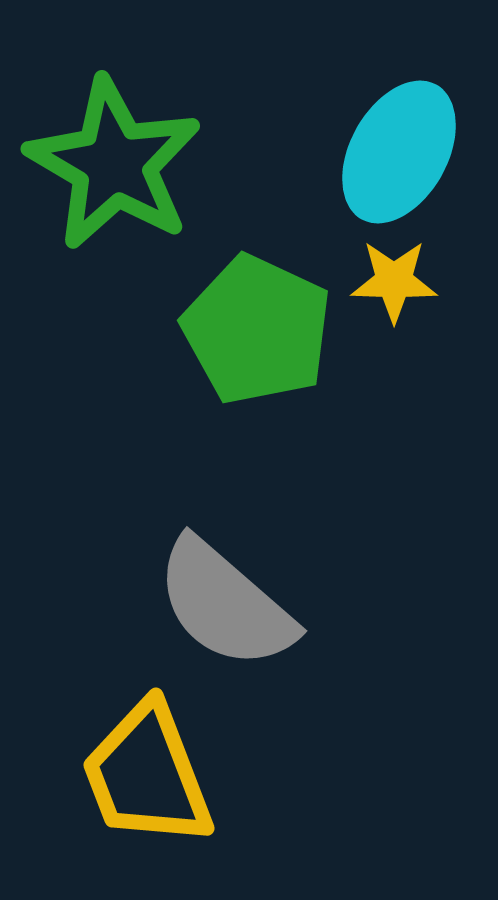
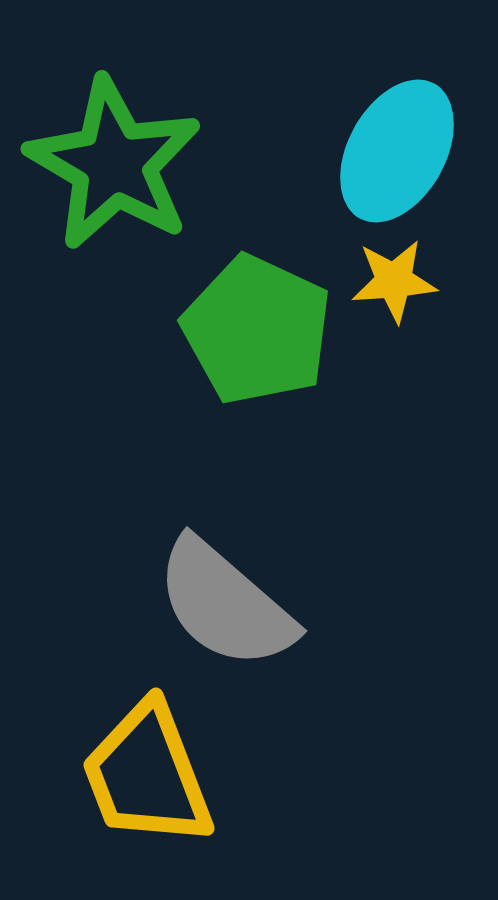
cyan ellipse: moved 2 px left, 1 px up
yellow star: rotated 6 degrees counterclockwise
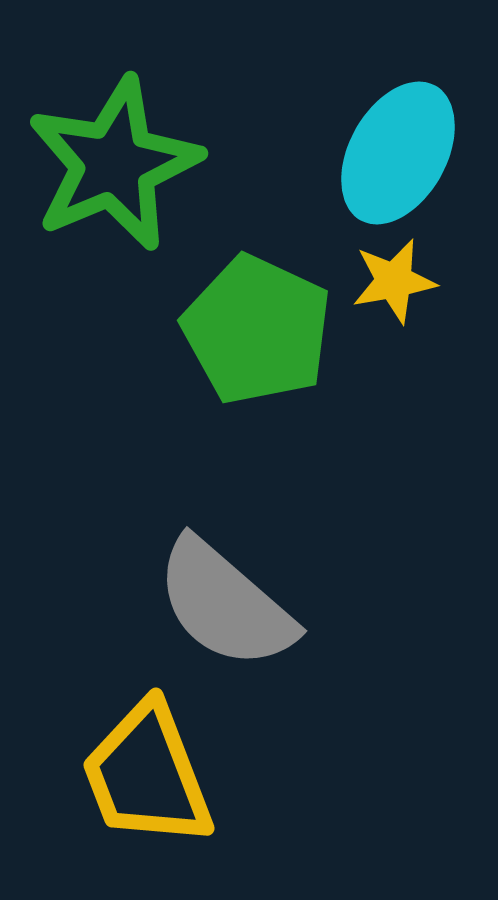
cyan ellipse: moved 1 px right, 2 px down
green star: rotated 19 degrees clockwise
yellow star: rotated 6 degrees counterclockwise
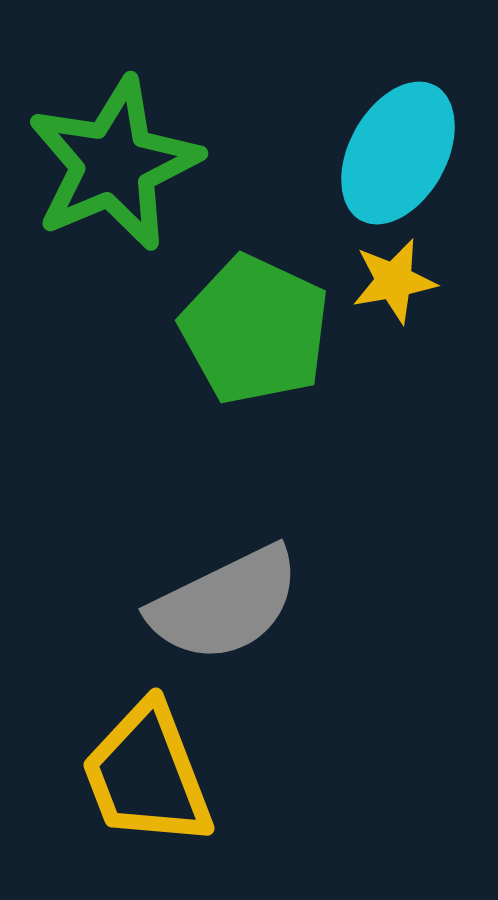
green pentagon: moved 2 px left
gray semicircle: rotated 67 degrees counterclockwise
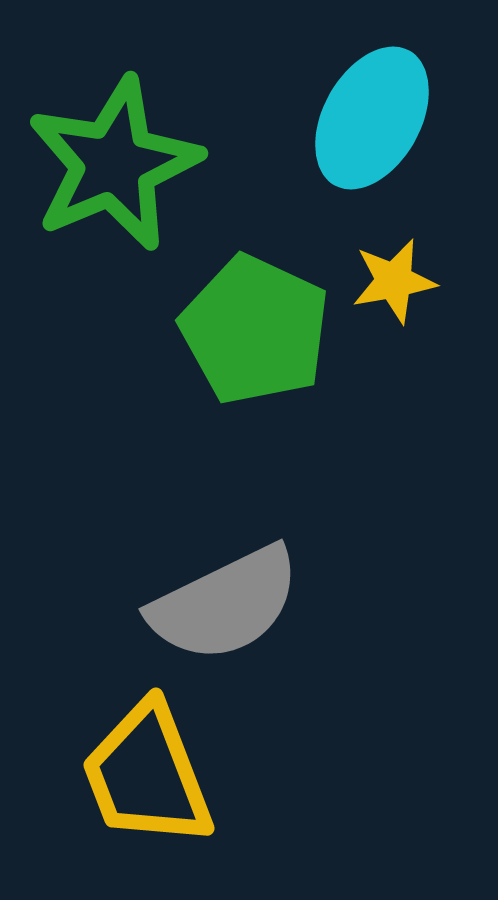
cyan ellipse: moved 26 px left, 35 px up
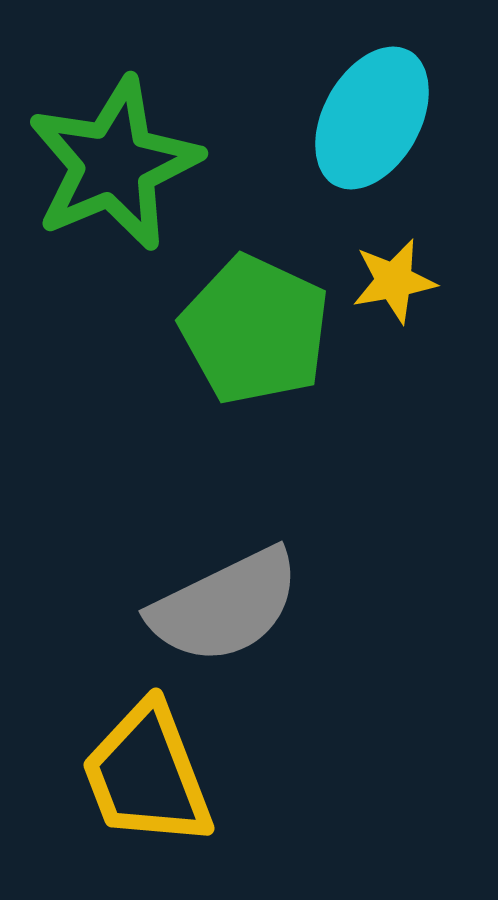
gray semicircle: moved 2 px down
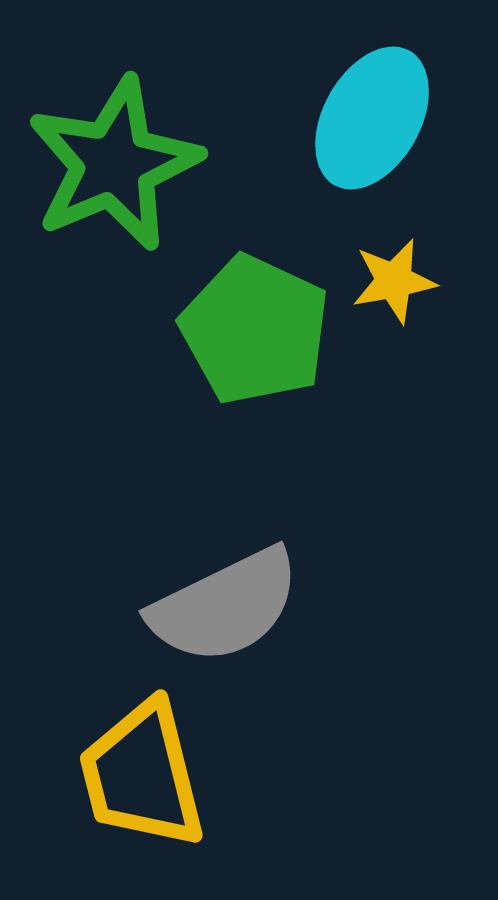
yellow trapezoid: moved 5 px left; rotated 7 degrees clockwise
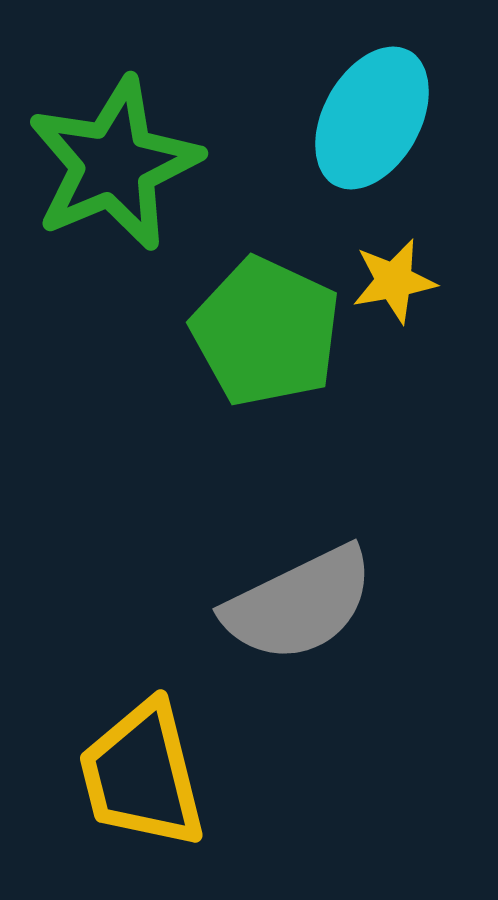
green pentagon: moved 11 px right, 2 px down
gray semicircle: moved 74 px right, 2 px up
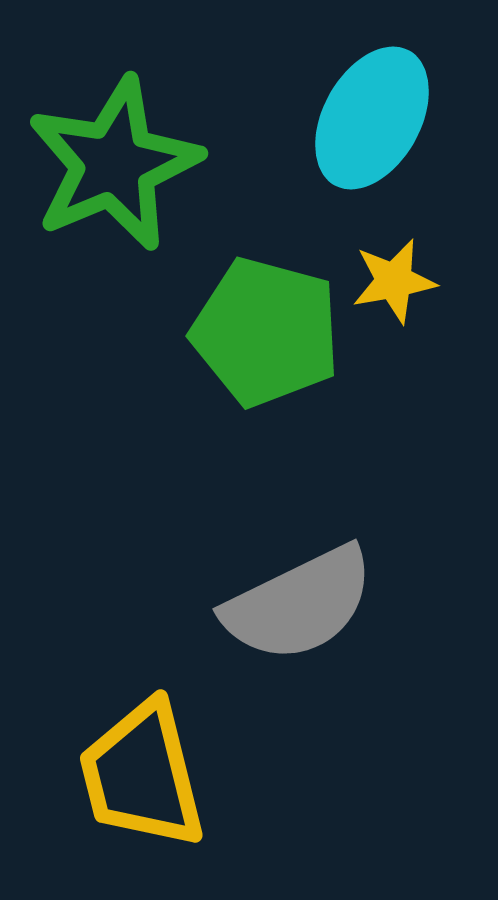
green pentagon: rotated 10 degrees counterclockwise
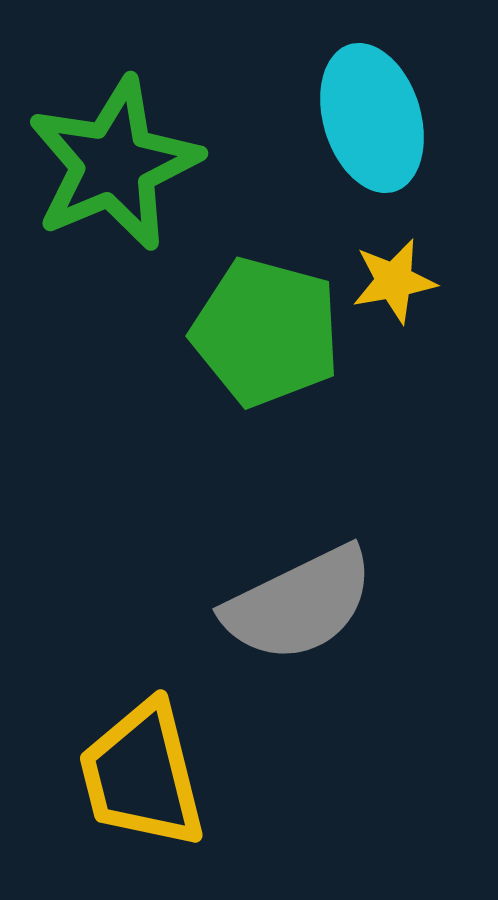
cyan ellipse: rotated 46 degrees counterclockwise
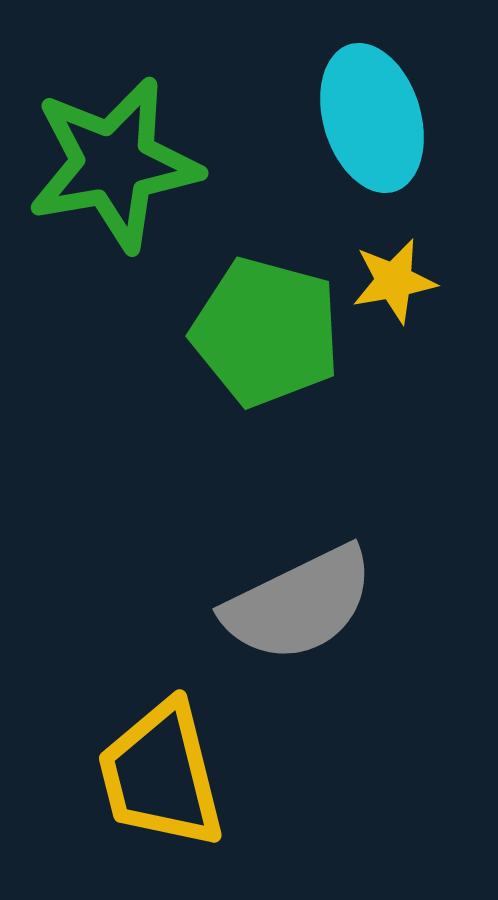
green star: rotated 13 degrees clockwise
yellow trapezoid: moved 19 px right
